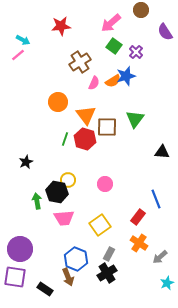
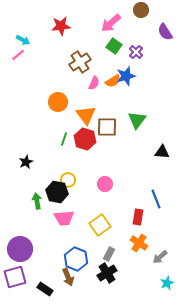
green triangle: moved 2 px right, 1 px down
green line: moved 1 px left
red rectangle: rotated 28 degrees counterclockwise
purple square: rotated 25 degrees counterclockwise
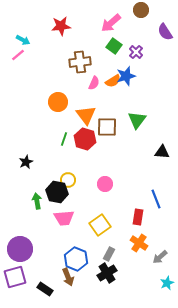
brown cross: rotated 25 degrees clockwise
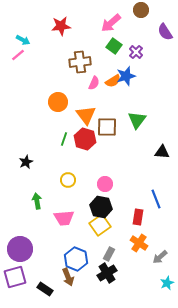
black hexagon: moved 44 px right, 15 px down
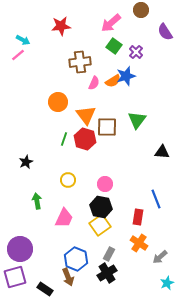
pink trapezoid: rotated 60 degrees counterclockwise
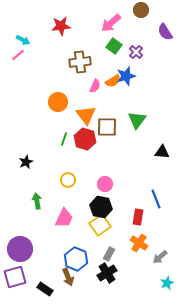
pink semicircle: moved 1 px right, 3 px down
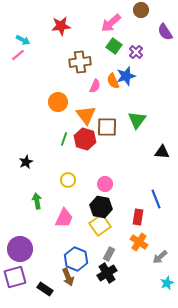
orange semicircle: rotated 98 degrees clockwise
orange cross: moved 1 px up
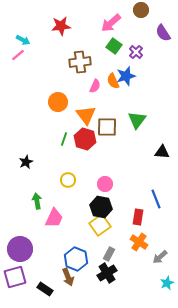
purple semicircle: moved 2 px left, 1 px down
pink trapezoid: moved 10 px left
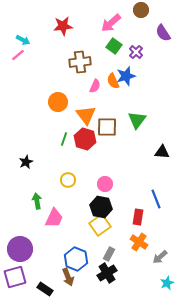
red star: moved 2 px right
